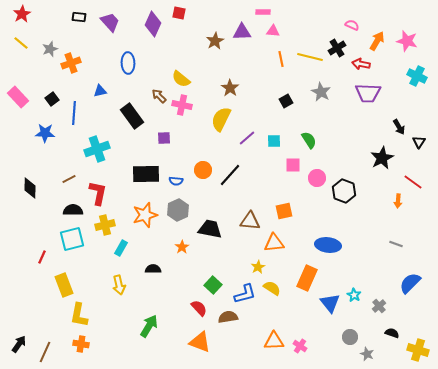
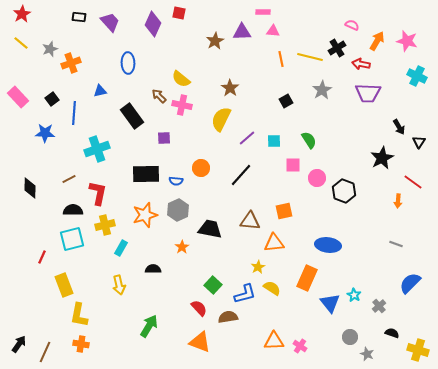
gray star at (321, 92): moved 1 px right, 2 px up; rotated 12 degrees clockwise
orange circle at (203, 170): moved 2 px left, 2 px up
black line at (230, 175): moved 11 px right
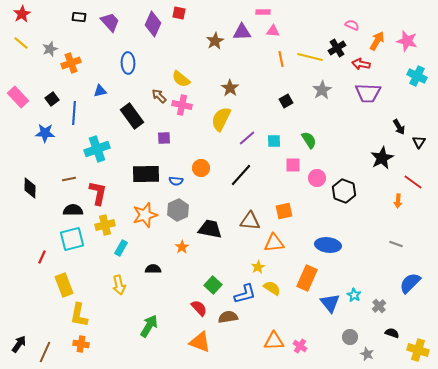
brown line at (69, 179): rotated 16 degrees clockwise
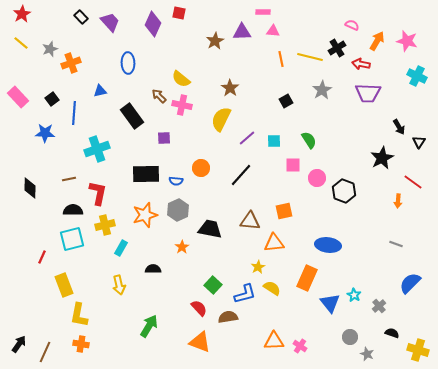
black rectangle at (79, 17): moved 2 px right; rotated 40 degrees clockwise
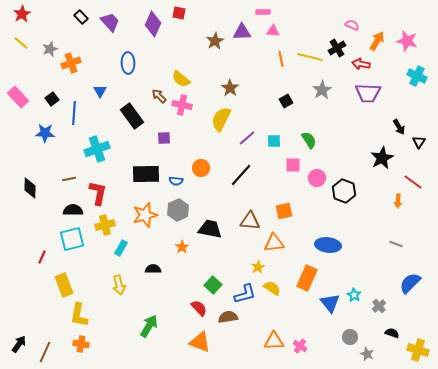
blue triangle at (100, 91): rotated 48 degrees counterclockwise
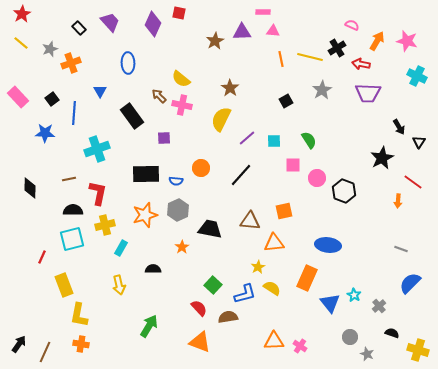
black rectangle at (81, 17): moved 2 px left, 11 px down
gray line at (396, 244): moved 5 px right, 5 px down
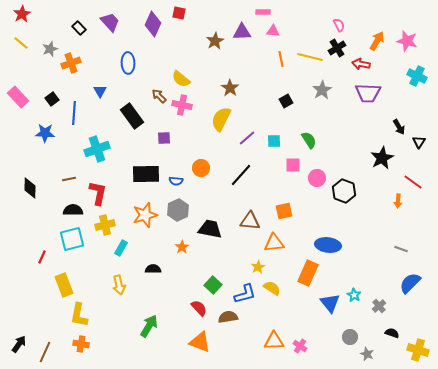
pink semicircle at (352, 25): moved 13 px left; rotated 40 degrees clockwise
orange rectangle at (307, 278): moved 1 px right, 5 px up
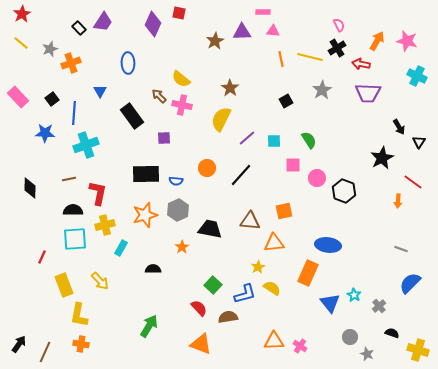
purple trapezoid at (110, 22): moved 7 px left; rotated 75 degrees clockwise
cyan cross at (97, 149): moved 11 px left, 4 px up
orange circle at (201, 168): moved 6 px right
cyan square at (72, 239): moved 3 px right; rotated 10 degrees clockwise
yellow arrow at (119, 285): moved 19 px left, 4 px up; rotated 30 degrees counterclockwise
orange triangle at (200, 342): moved 1 px right, 2 px down
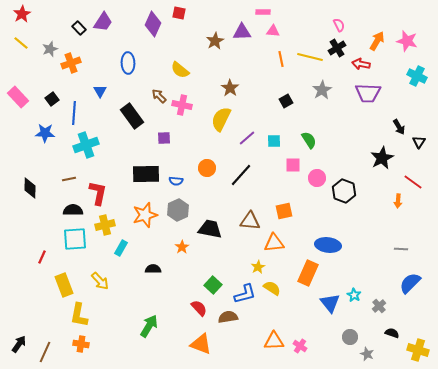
yellow semicircle at (181, 79): moved 1 px left, 9 px up
gray line at (401, 249): rotated 16 degrees counterclockwise
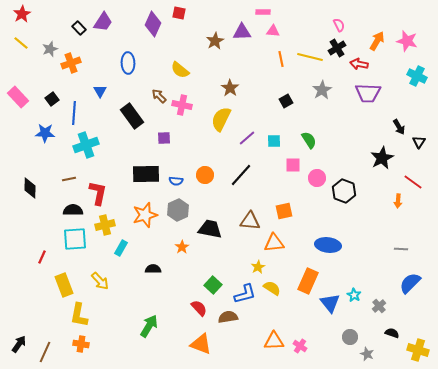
red arrow at (361, 64): moved 2 px left
orange circle at (207, 168): moved 2 px left, 7 px down
orange rectangle at (308, 273): moved 8 px down
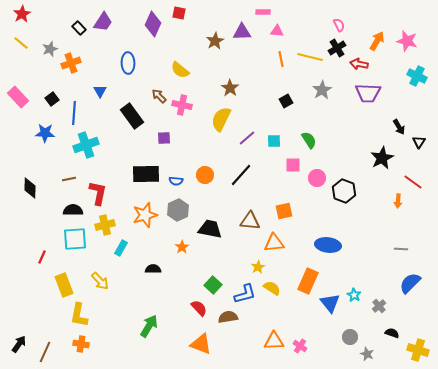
pink triangle at (273, 31): moved 4 px right
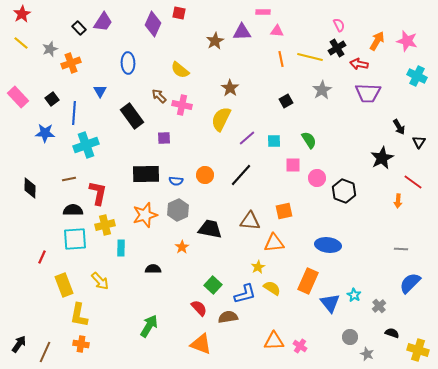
cyan rectangle at (121, 248): rotated 28 degrees counterclockwise
